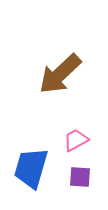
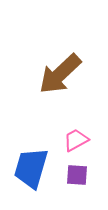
purple square: moved 3 px left, 2 px up
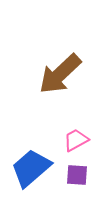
blue trapezoid: rotated 33 degrees clockwise
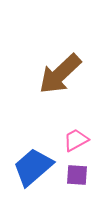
blue trapezoid: moved 2 px right, 1 px up
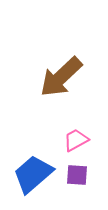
brown arrow: moved 1 px right, 3 px down
blue trapezoid: moved 7 px down
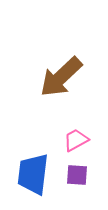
blue trapezoid: rotated 42 degrees counterclockwise
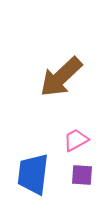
purple square: moved 5 px right
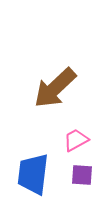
brown arrow: moved 6 px left, 11 px down
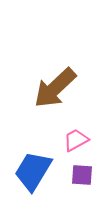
blue trapezoid: moved 3 px up; rotated 24 degrees clockwise
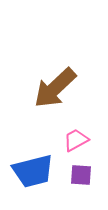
blue trapezoid: rotated 135 degrees counterclockwise
purple square: moved 1 px left
